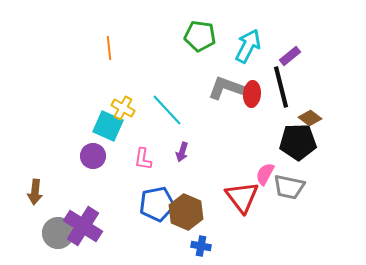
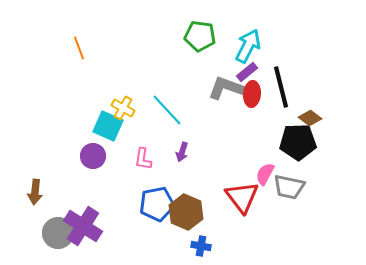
orange line: moved 30 px left; rotated 15 degrees counterclockwise
purple rectangle: moved 43 px left, 16 px down
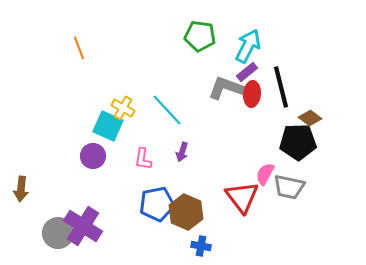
brown arrow: moved 14 px left, 3 px up
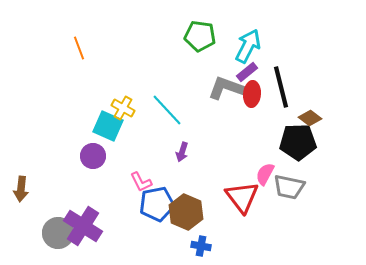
pink L-shape: moved 2 px left, 23 px down; rotated 35 degrees counterclockwise
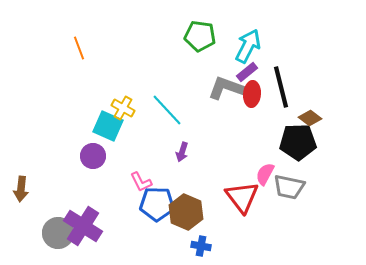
blue pentagon: rotated 12 degrees clockwise
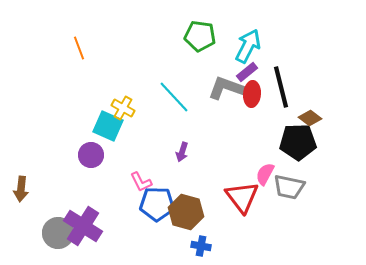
cyan line: moved 7 px right, 13 px up
purple circle: moved 2 px left, 1 px up
brown hexagon: rotated 8 degrees counterclockwise
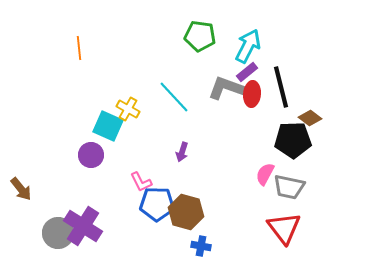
orange line: rotated 15 degrees clockwise
yellow cross: moved 5 px right, 1 px down
black pentagon: moved 5 px left, 2 px up
brown arrow: rotated 45 degrees counterclockwise
red triangle: moved 42 px right, 31 px down
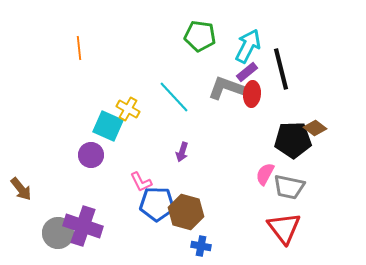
black line: moved 18 px up
brown diamond: moved 5 px right, 10 px down
purple cross: rotated 15 degrees counterclockwise
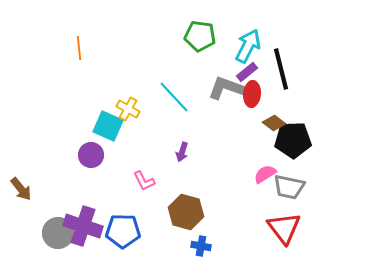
brown diamond: moved 41 px left, 5 px up
pink semicircle: rotated 30 degrees clockwise
pink L-shape: moved 3 px right, 1 px up
blue pentagon: moved 34 px left, 27 px down
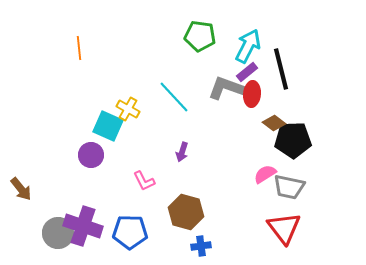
blue pentagon: moved 7 px right, 1 px down
blue cross: rotated 18 degrees counterclockwise
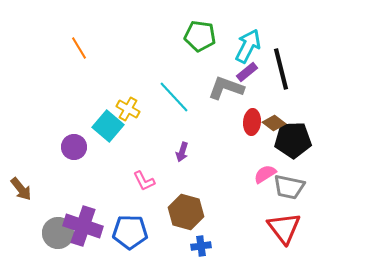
orange line: rotated 25 degrees counterclockwise
red ellipse: moved 28 px down
cyan square: rotated 16 degrees clockwise
purple circle: moved 17 px left, 8 px up
